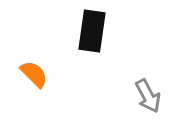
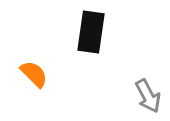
black rectangle: moved 1 px left, 1 px down
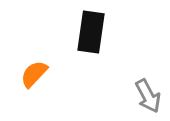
orange semicircle: rotated 92 degrees counterclockwise
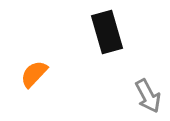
black rectangle: moved 16 px right; rotated 24 degrees counterclockwise
